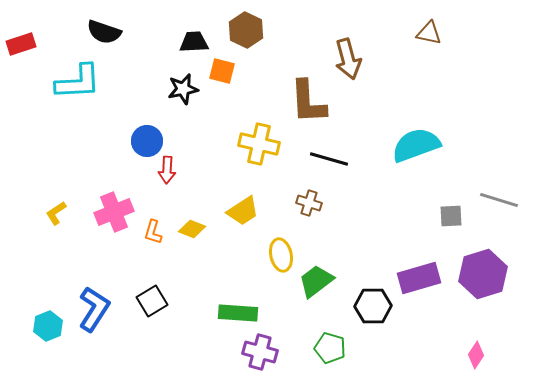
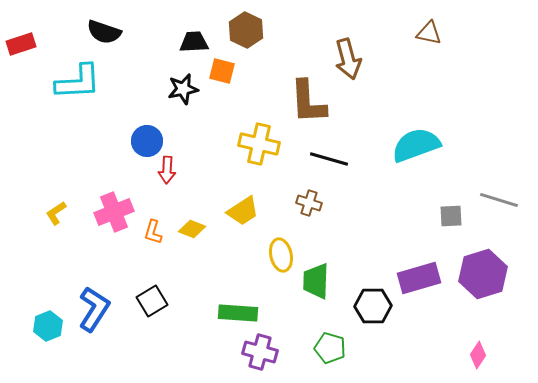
green trapezoid: rotated 51 degrees counterclockwise
pink diamond: moved 2 px right
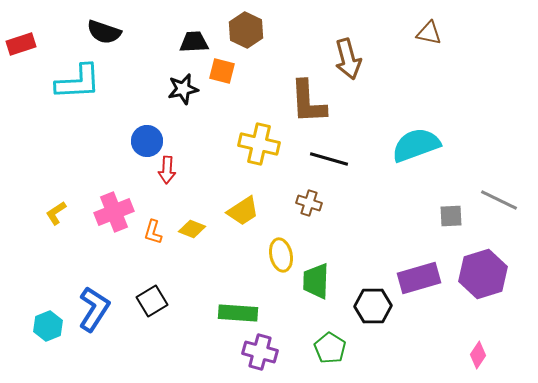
gray line: rotated 9 degrees clockwise
green pentagon: rotated 16 degrees clockwise
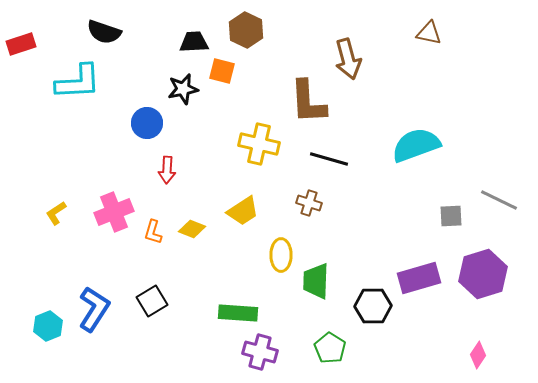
blue circle: moved 18 px up
yellow ellipse: rotated 12 degrees clockwise
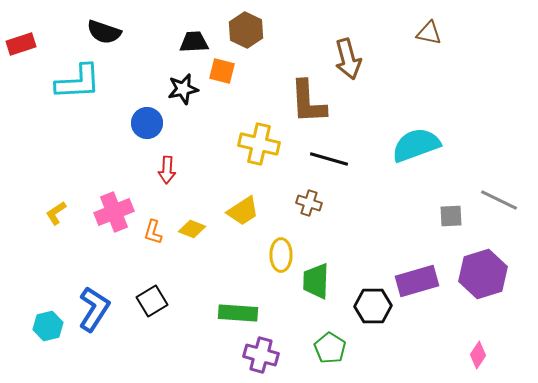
purple rectangle: moved 2 px left, 3 px down
cyan hexagon: rotated 8 degrees clockwise
purple cross: moved 1 px right, 3 px down
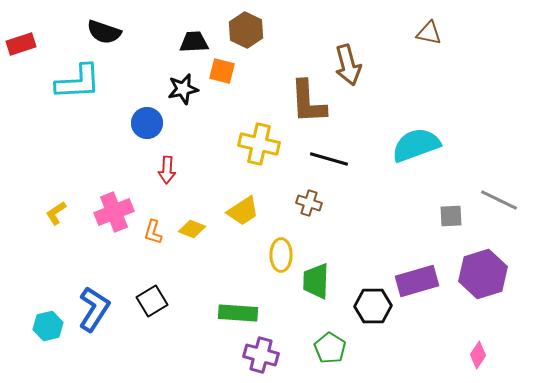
brown arrow: moved 6 px down
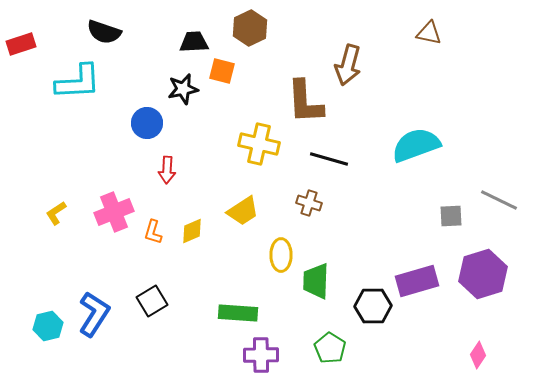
brown hexagon: moved 4 px right, 2 px up; rotated 8 degrees clockwise
brown arrow: rotated 30 degrees clockwise
brown L-shape: moved 3 px left
yellow diamond: moved 2 px down; rotated 44 degrees counterclockwise
blue L-shape: moved 5 px down
purple cross: rotated 16 degrees counterclockwise
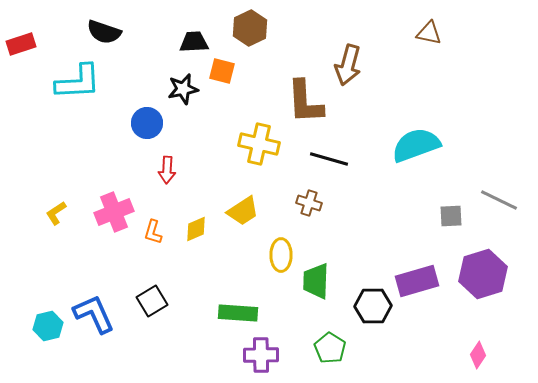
yellow diamond: moved 4 px right, 2 px up
blue L-shape: rotated 57 degrees counterclockwise
